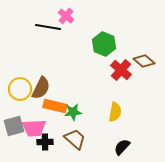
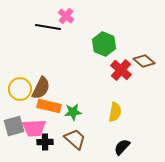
orange rectangle: moved 6 px left
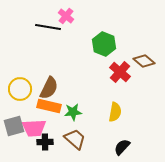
red cross: moved 1 px left, 2 px down
brown semicircle: moved 8 px right
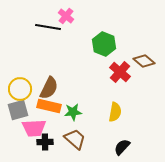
gray square: moved 4 px right, 16 px up
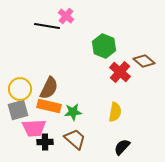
black line: moved 1 px left, 1 px up
green hexagon: moved 2 px down
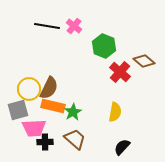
pink cross: moved 8 px right, 10 px down
yellow circle: moved 9 px right
orange rectangle: moved 4 px right
green star: rotated 24 degrees counterclockwise
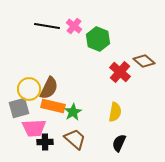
green hexagon: moved 6 px left, 7 px up
gray square: moved 1 px right, 2 px up
black semicircle: moved 3 px left, 4 px up; rotated 18 degrees counterclockwise
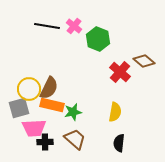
orange rectangle: moved 1 px left, 1 px up
green star: rotated 18 degrees clockwise
black semicircle: rotated 18 degrees counterclockwise
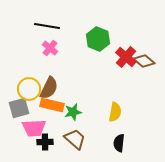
pink cross: moved 24 px left, 22 px down
red cross: moved 6 px right, 15 px up
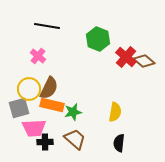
pink cross: moved 12 px left, 8 px down
